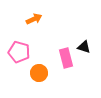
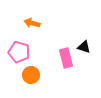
orange arrow: moved 2 px left, 4 px down; rotated 140 degrees counterclockwise
orange circle: moved 8 px left, 2 px down
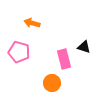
pink rectangle: moved 2 px left, 1 px down
orange circle: moved 21 px right, 8 px down
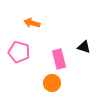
pink rectangle: moved 5 px left
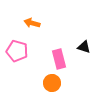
pink pentagon: moved 2 px left, 1 px up
